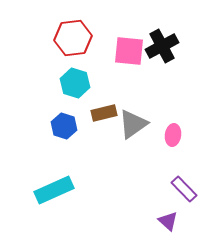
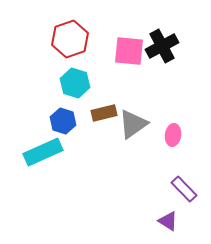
red hexagon: moved 3 px left, 1 px down; rotated 12 degrees counterclockwise
blue hexagon: moved 1 px left, 5 px up
cyan rectangle: moved 11 px left, 38 px up
purple triangle: rotated 10 degrees counterclockwise
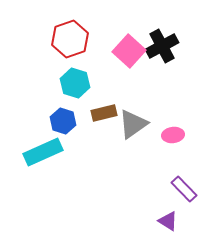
pink square: rotated 36 degrees clockwise
pink ellipse: rotated 75 degrees clockwise
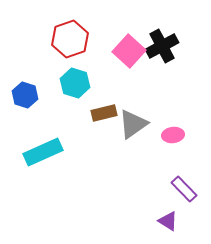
blue hexagon: moved 38 px left, 26 px up
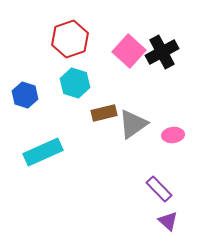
black cross: moved 6 px down
purple rectangle: moved 25 px left
purple triangle: rotated 10 degrees clockwise
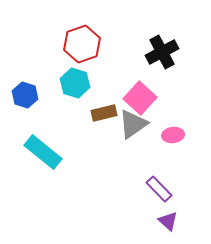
red hexagon: moved 12 px right, 5 px down
pink square: moved 11 px right, 47 px down
cyan rectangle: rotated 63 degrees clockwise
